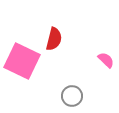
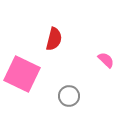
pink square: moved 13 px down
gray circle: moved 3 px left
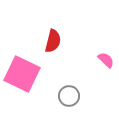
red semicircle: moved 1 px left, 2 px down
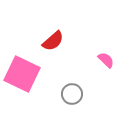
red semicircle: rotated 35 degrees clockwise
gray circle: moved 3 px right, 2 px up
